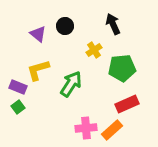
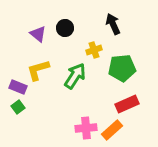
black circle: moved 2 px down
yellow cross: rotated 14 degrees clockwise
green arrow: moved 4 px right, 8 px up
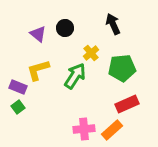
yellow cross: moved 3 px left, 3 px down; rotated 21 degrees counterclockwise
pink cross: moved 2 px left, 1 px down
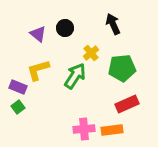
orange rectangle: rotated 35 degrees clockwise
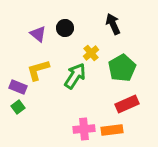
green pentagon: rotated 24 degrees counterclockwise
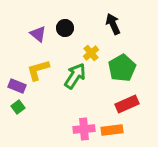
purple rectangle: moved 1 px left, 1 px up
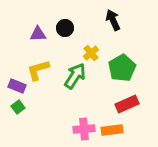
black arrow: moved 4 px up
purple triangle: rotated 42 degrees counterclockwise
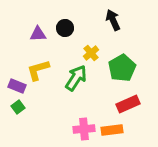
green arrow: moved 1 px right, 2 px down
red rectangle: moved 1 px right
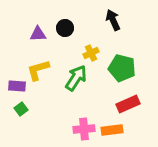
yellow cross: rotated 14 degrees clockwise
green pentagon: rotated 28 degrees counterclockwise
purple rectangle: rotated 18 degrees counterclockwise
green square: moved 3 px right, 2 px down
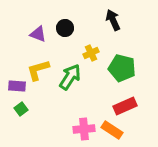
purple triangle: rotated 24 degrees clockwise
green arrow: moved 6 px left, 1 px up
red rectangle: moved 3 px left, 2 px down
orange rectangle: rotated 40 degrees clockwise
